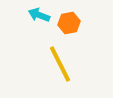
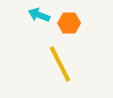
orange hexagon: rotated 10 degrees clockwise
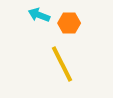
yellow line: moved 2 px right
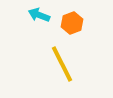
orange hexagon: moved 3 px right; rotated 20 degrees counterclockwise
